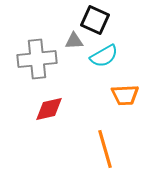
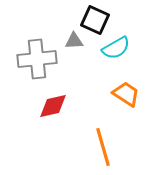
cyan semicircle: moved 12 px right, 8 px up
orange trapezoid: moved 1 px right, 1 px up; rotated 144 degrees counterclockwise
red diamond: moved 4 px right, 3 px up
orange line: moved 2 px left, 2 px up
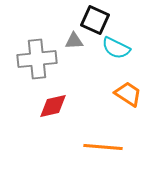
cyan semicircle: rotated 56 degrees clockwise
orange trapezoid: moved 2 px right
orange line: rotated 69 degrees counterclockwise
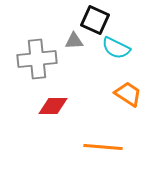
red diamond: rotated 12 degrees clockwise
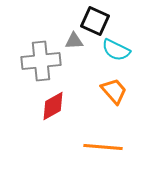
black square: moved 1 px down
cyan semicircle: moved 2 px down
gray cross: moved 4 px right, 2 px down
orange trapezoid: moved 14 px left, 3 px up; rotated 16 degrees clockwise
red diamond: rotated 28 degrees counterclockwise
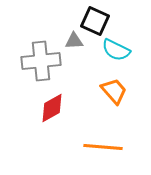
red diamond: moved 1 px left, 2 px down
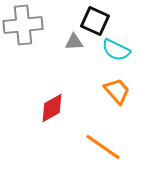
gray triangle: moved 1 px down
gray cross: moved 18 px left, 36 px up
orange trapezoid: moved 3 px right
orange line: rotated 30 degrees clockwise
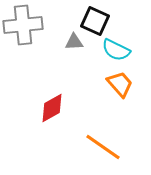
orange trapezoid: moved 3 px right, 7 px up
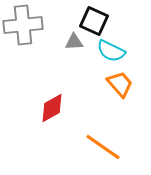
black square: moved 1 px left
cyan semicircle: moved 5 px left, 1 px down
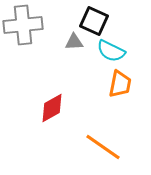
orange trapezoid: rotated 52 degrees clockwise
